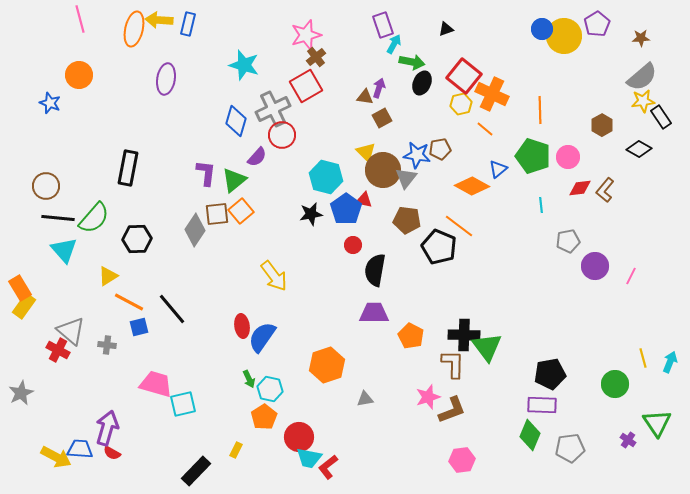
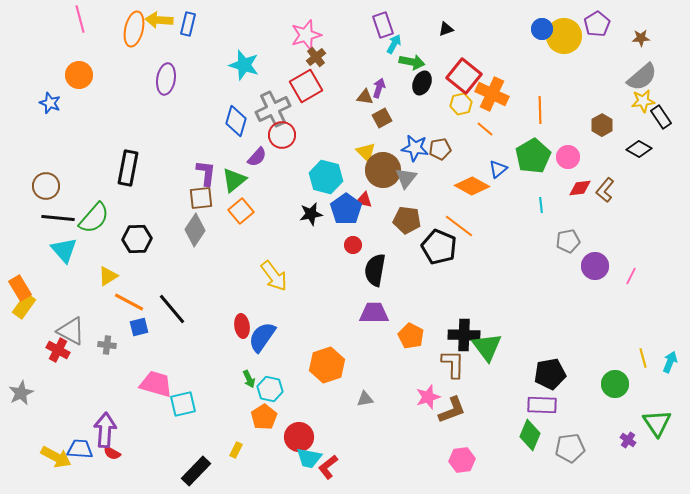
blue star at (417, 155): moved 2 px left, 7 px up
green pentagon at (533, 156): rotated 24 degrees clockwise
brown square at (217, 214): moved 16 px left, 16 px up
gray triangle at (71, 331): rotated 12 degrees counterclockwise
purple arrow at (107, 428): moved 2 px left, 2 px down; rotated 12 degrees counterclockwise
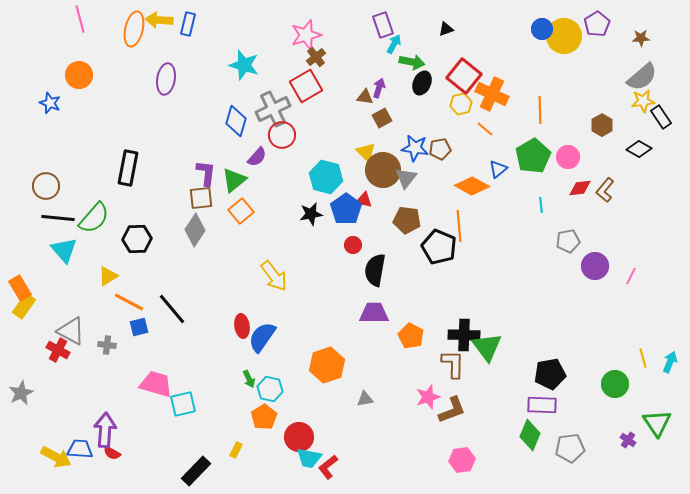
orange line at (459, 226): rotated 48 degrees clockwise
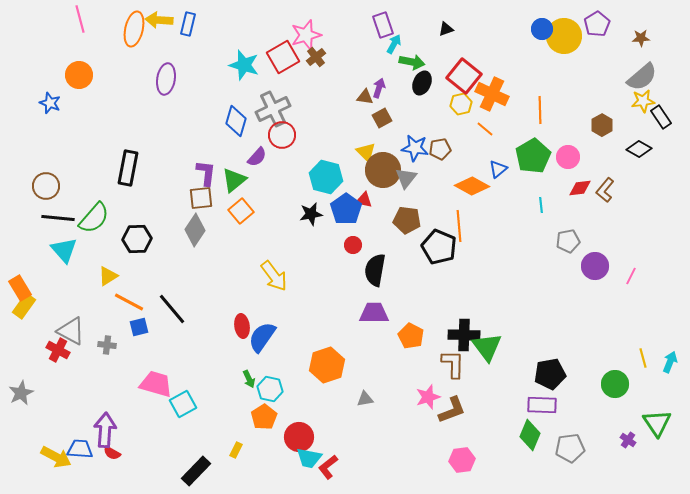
red square at (306, 86): moved 23 px left, 29 px up
cyan square at (183, 404): rotated 16 degrees counterclockwise
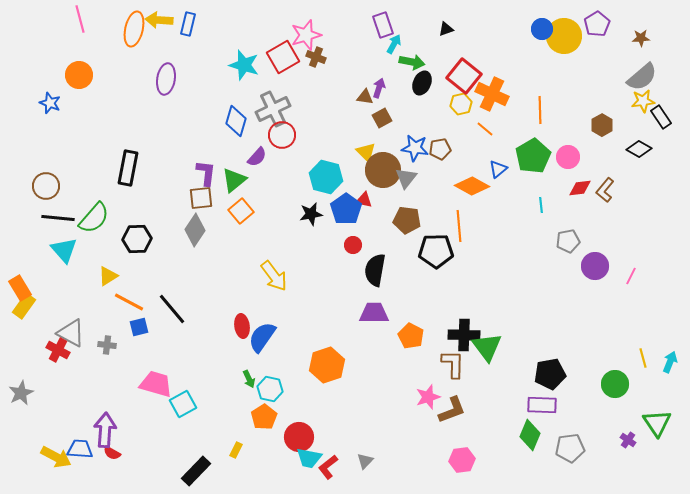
brown cross at (316, 57): rotated 30 degrees counterclockwise
black pentagon at (439, 247): moved 3 px left, 4 px down; rotated 24 degrees counterclockwise
gray triangle at (71, 331): moved 2 px down
gray triangle at (365, 399): moved 62 px down; rotated 36 degrees counterclockwise
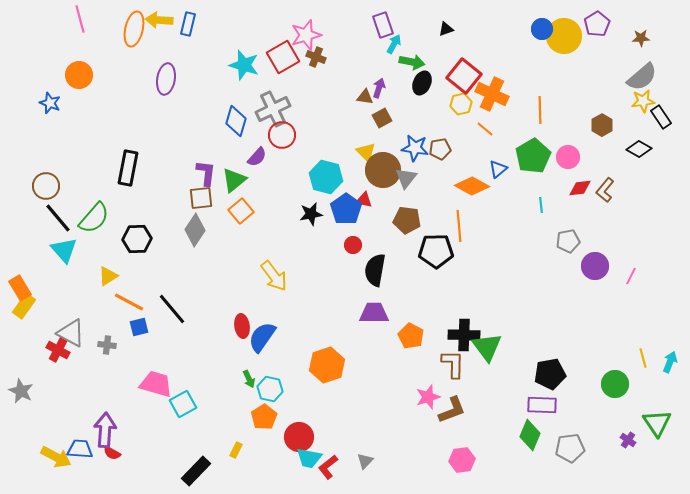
black line at (58, 218): rotated 44 degrees clockwise
gray star at (21, 393): moved 2 px up; rotated 20 degrees counterclockwise
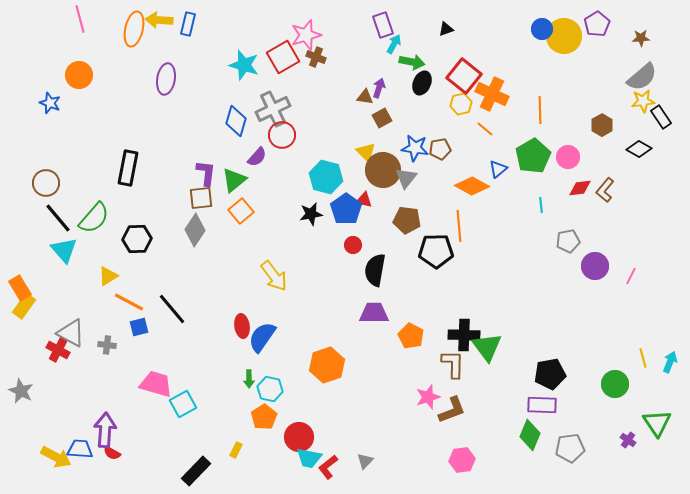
brown circle at (46, 186): moved 3 px up
green arrow at (249, 379): rotated 24 degrees clockwise
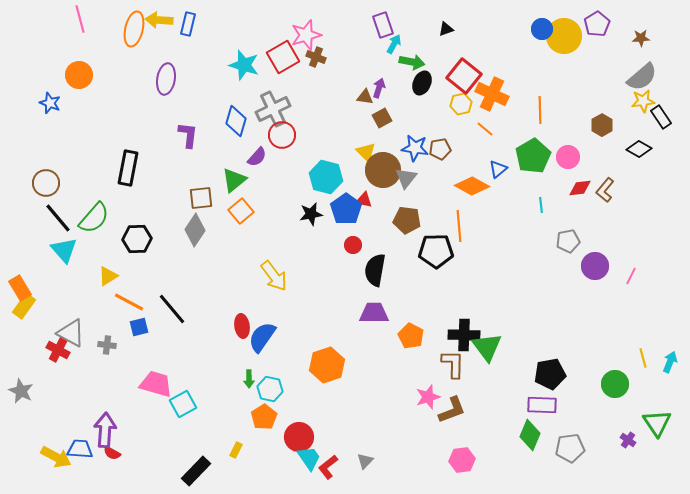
purple L-shape at (206, 173): moved 18 px left, 38 px up
cyan trapezoid at (309, 458): rotated 136 degrees counterclockwise
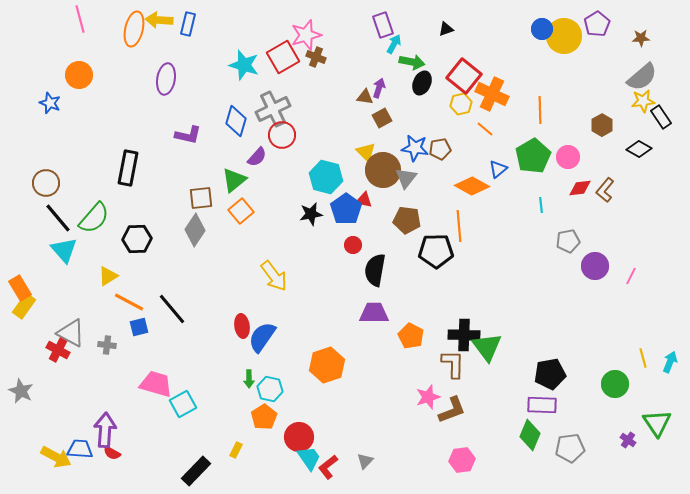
purple L-shape at (188, 135): rotated 96 degrees clockwise
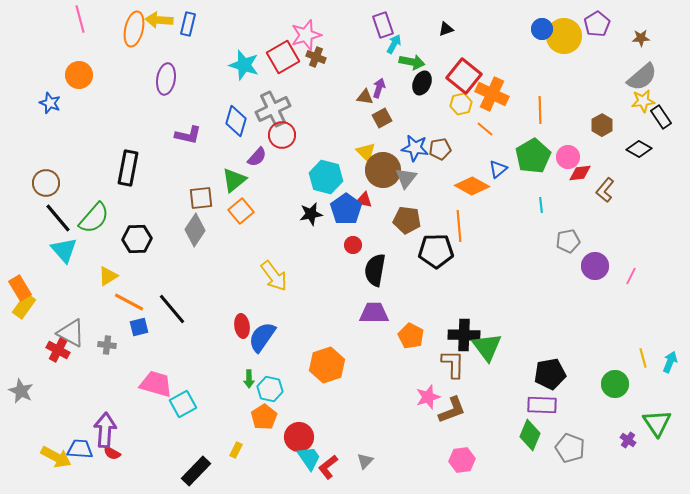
red diamond at (580, 188): moved 15 px up
gray pentagon at (570, 448): rotated 28 degrees clockwise
